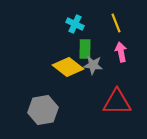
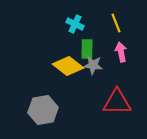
green rectangle: moved 2 px right
yellow diamond: moved 1 px up
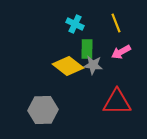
pink arrow: rotated 108 degrees counterclockwise
gray hexagon: rotated 8 degrees clockwise
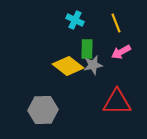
cyan cross: moved 4 px up
gray star: rotated 18 degrees counterclockwise
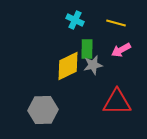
yellow line: rotated 54 degrees counterclockwise
pink arrow: moved 2 px up
yellow diamond: rotated 64 degrees counterclockwise
